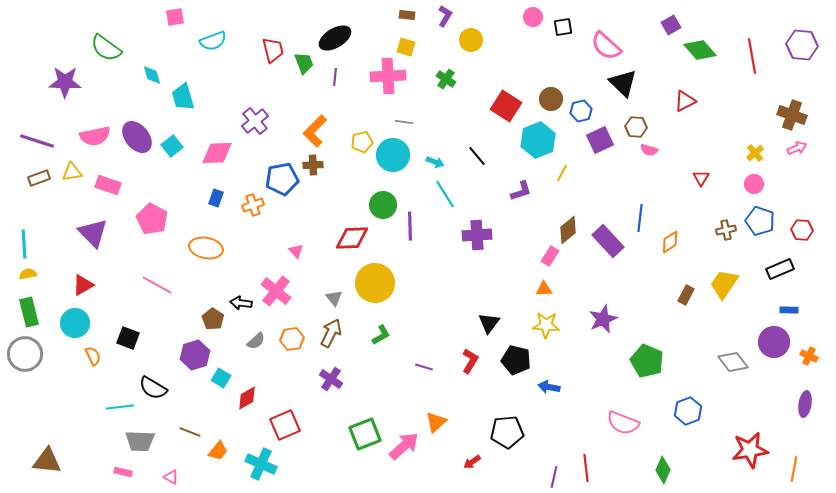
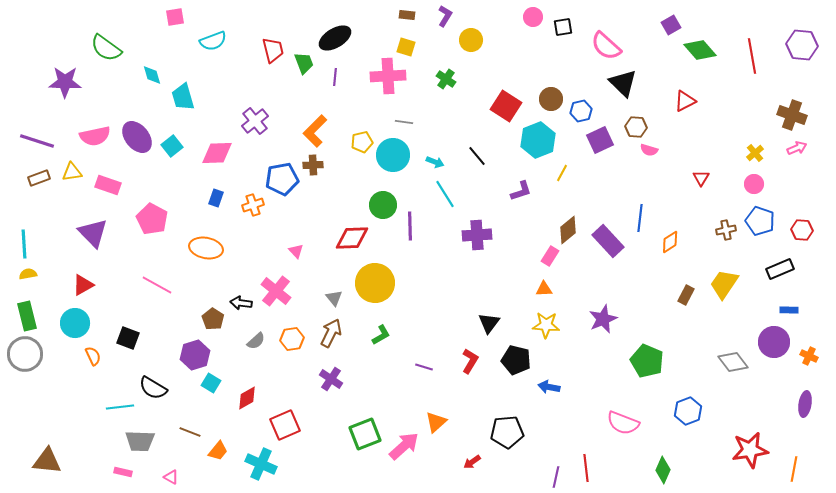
green rectangle at (29, 312): moved 2 px left, 4 px down
cyan square at (221, 378): moved 10 px left, 5 px down
purple line at (554, 477): moved 2 px right
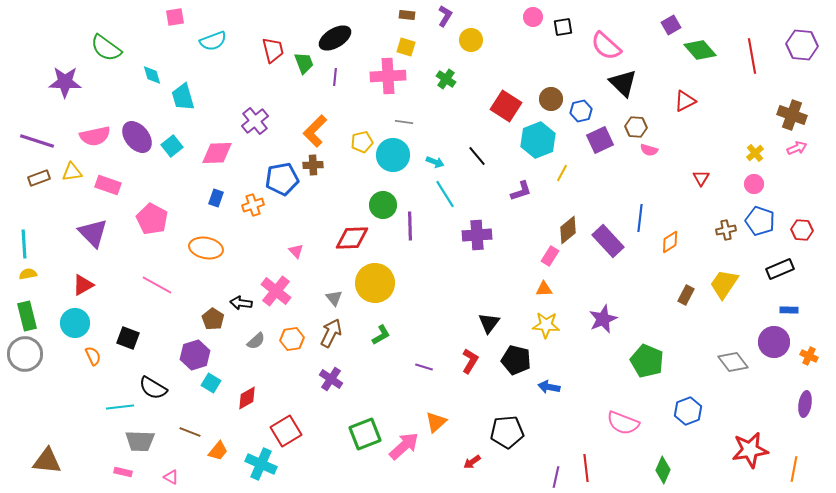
red square at (285, 425): moved 1 px right, 6 px down; rotated 8 degrees counterclockwise
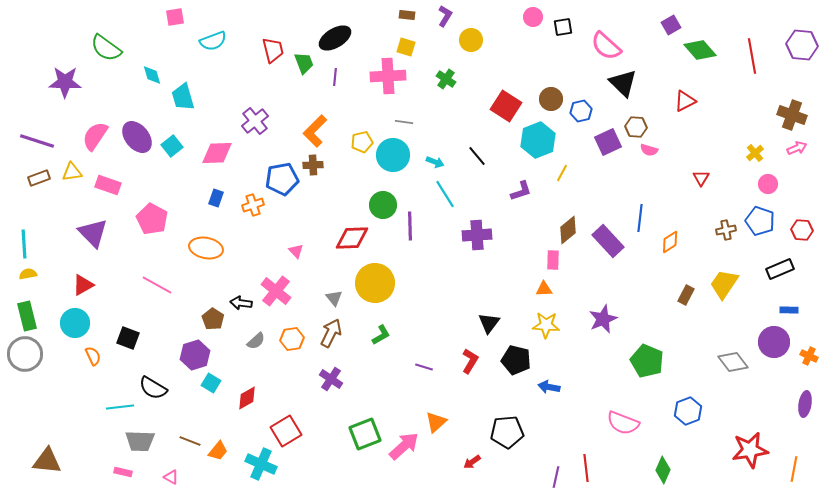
pink semicircle at (95, 136): rotated 136 degrees clockwise
purple square at (600, 140): moved 8 px right, 2 px down
pink circle at (754, 184): moved 14 px right
pink rectangle at (550, 256): moved 3 px right, 4 px down; rotated 30 degrees counterclockwise
brown line at (190, 432): moved 9 px down
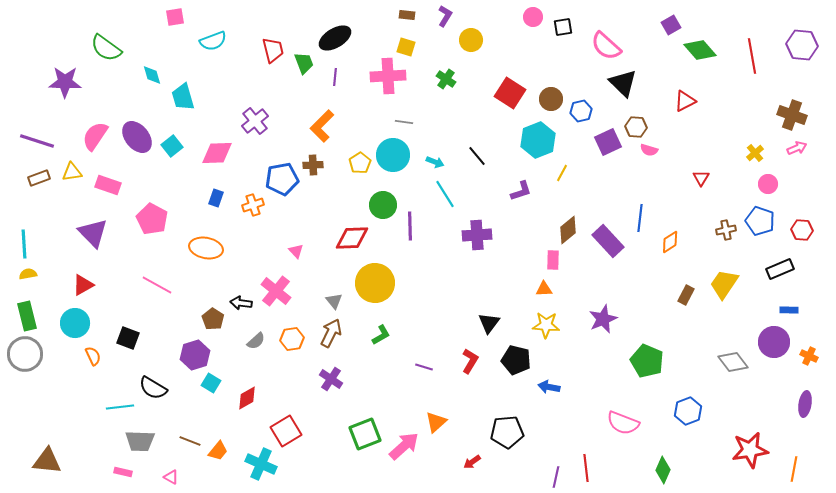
red square at (506, 106): moved 4 px right, 13 px up
orange L-shape at (315, 131): moved 7 px right, 5 px up
yellow pentagon at (362, 142): moved 2 px left, 21 px down; rotated 20 degrees counterclockwise
gray triangle at (334, 298): moved 3 px down
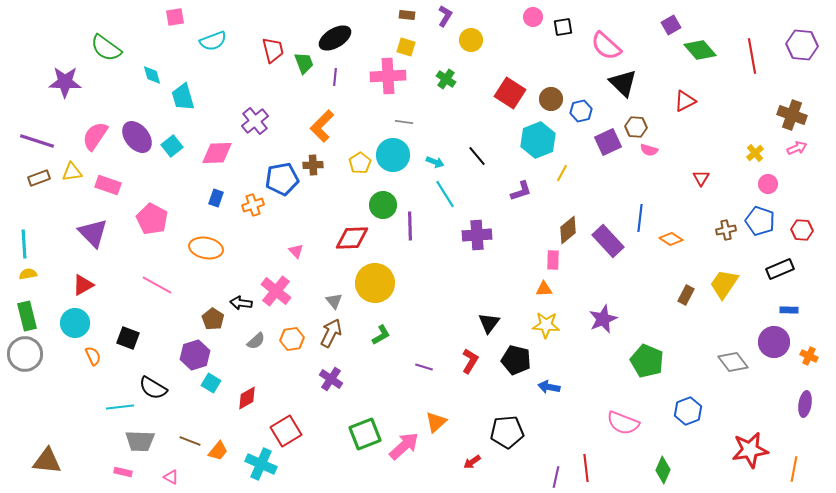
orange diamond at (670, 242): moved 1 px right, 3 px up; rotated 65 degrees clockwise
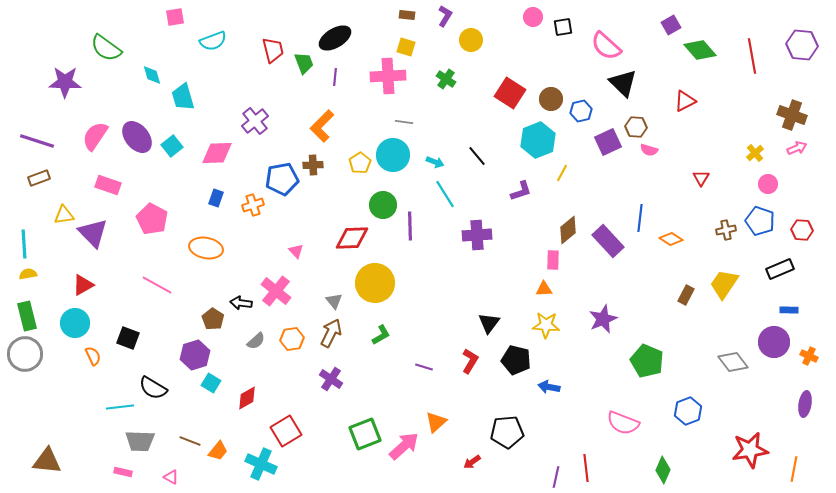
yellow triangle at (72, 172): moved 8 px left, 43 px down
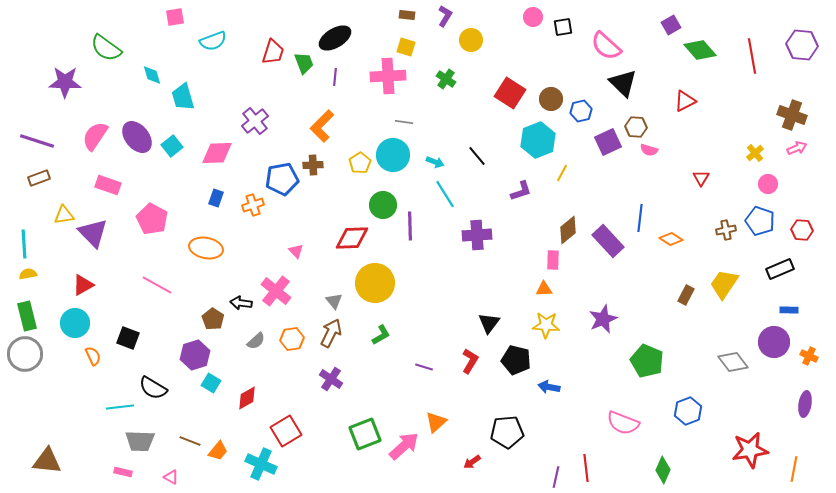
red trapezoid at (273, 50): moved 2 px down; rotated 32 degrees clockwise
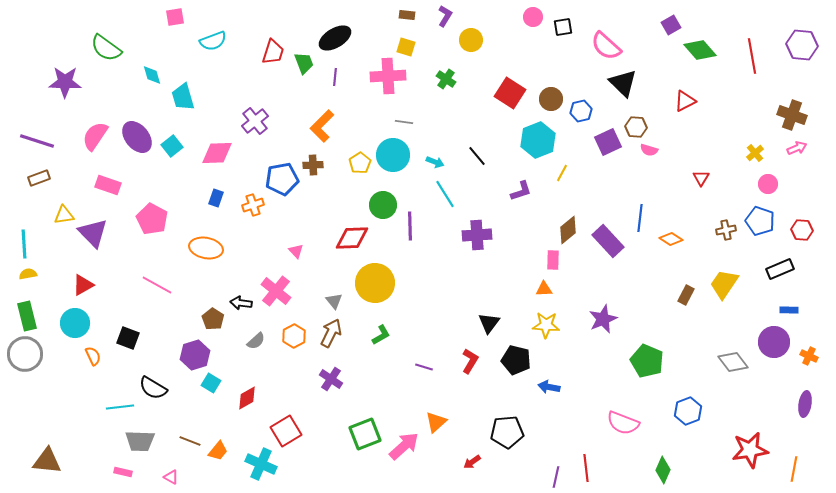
orange hexagon at (292, 339): moved 2 px right, 3 px up; rotated 20 degrees counterclockwise
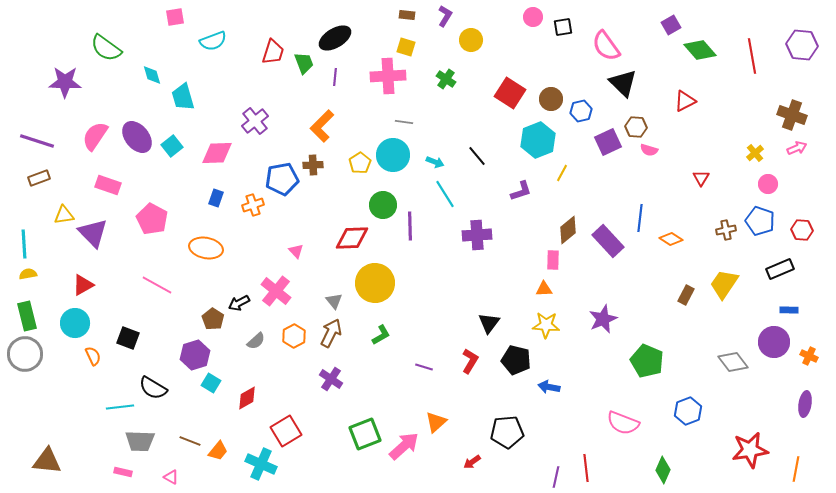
pink semicircle at (606, 46): rotated 12 degrees clockwise
black arrow at (241, 303): moved 2 px left; rotated 35 degrees counterclockwise
orange line at (794, 469): moved 2 px right
